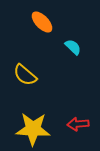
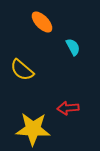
cyan semicircle: rotated 18 degrees clockwise
yellow semicircle: moved 3 px left, 5 px up
red arrow: moved 10 px left, 16 px up
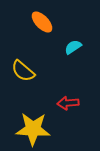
cyan semicircle: rotated 96 degrees counterclockwise
yellow semicircle: moved 1 px right, 1 px down
red arrow: moved 5 px up
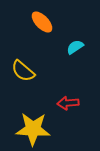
cyan semicircle: moved 2 px right
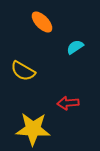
yellow semicircle: rotated 10 degrees counterclockwise
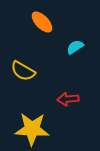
red arrow: moved 4 px up
yellow star: moved 1 px left
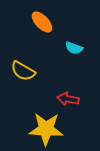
cyan semicircle: moved 1 px left, 1 px down; rotated 126 degrees counterclockwise
red arrow: rotated 15 degrees clockwise
yellow star: moved 14 px right
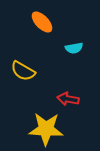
cyan semicircle: rotated 30 degrees counterclockwise
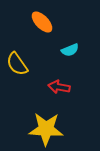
cyan semicircle: moved 4 px left, 2 px down; rotated 12 degrees counterclockwise
yellow semicircle: moved 6 px left, 7 px up; rotated 25 degrees clockwise
red arrow: moved 9 px left, 12 px up
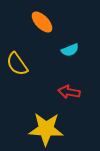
red arrow: moved 10 px right, 5 px down
